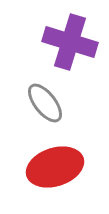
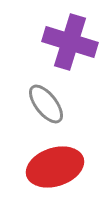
gray ellipse: moved 1 px right, 1 px down
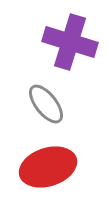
red ellipse: moved 7 px left
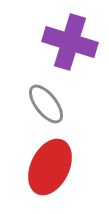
red ellipse: moved 2 px right; rotated 46 degrees counterclockwise
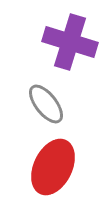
red ellipse: moved 3 px right
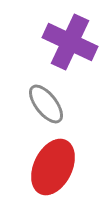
purple cross: rotated 8 degrees clockwise
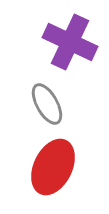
gray ellipse: moved 1 px right; rotated 9 degrees clockwise
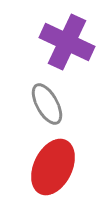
purple cross: moved 3 px left
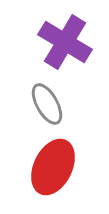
purple cross: moved 2 px left; rotated 6 degrees clockwise
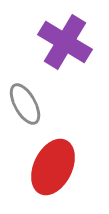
gray ellipse: moved 22 px left
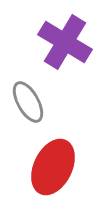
gray ellipse: moved 3 px right, 2 px up
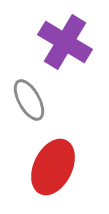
gray ellipse: moved 1 px right, 2 px up
